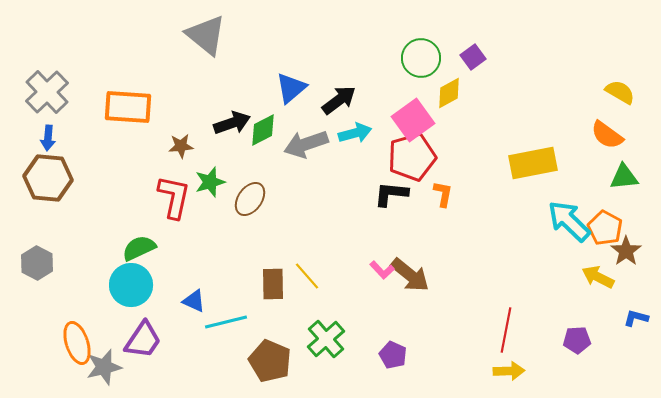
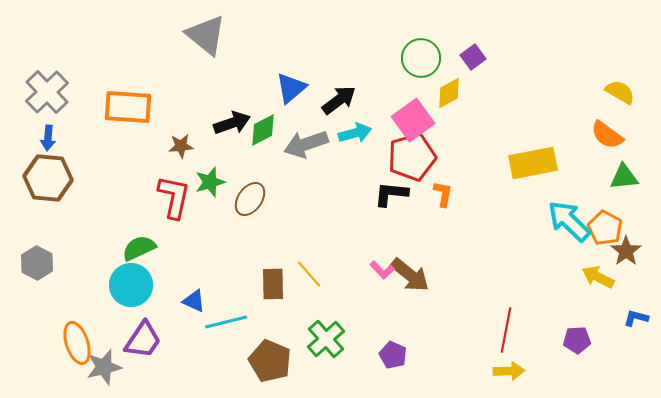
yellow line at (307, 276): moved 2 px right, 2 px up
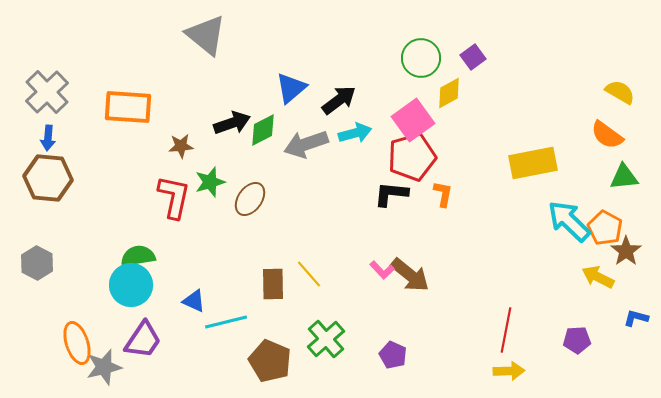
green semicircle at (139, 248): moved 1 px left, 8 px down; rotated 16 degrees clockwise
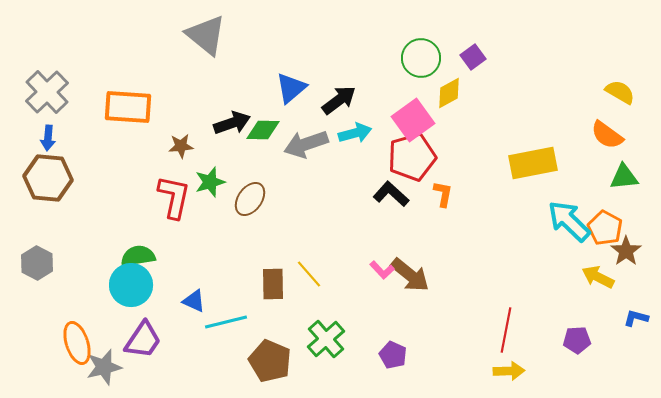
green diamond at (263, 130): rotated 28 degrees clockwise
black L-shape at (391, 194): rotated 36 degrees clockwise
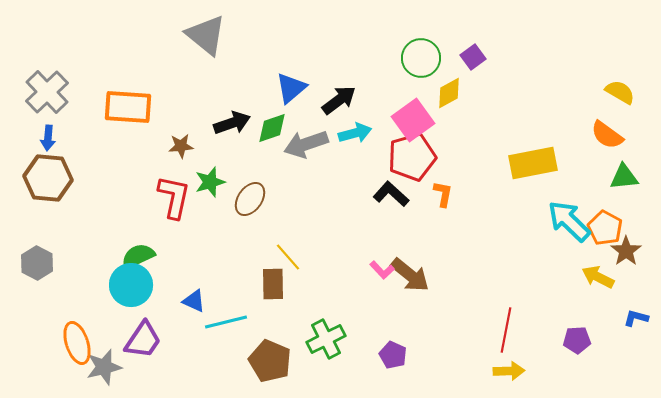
green diamond at (263, 130): moved 9 px right, 2 px up; rotated 20 degrees counterclockwise
green semicircle at (138, 256): rotated 16 degrees counterclockwise
yellow line at (309, 274): moved 21 px left, 17 px up
green cross at (326, 339): rotated 15 degrees clockwise
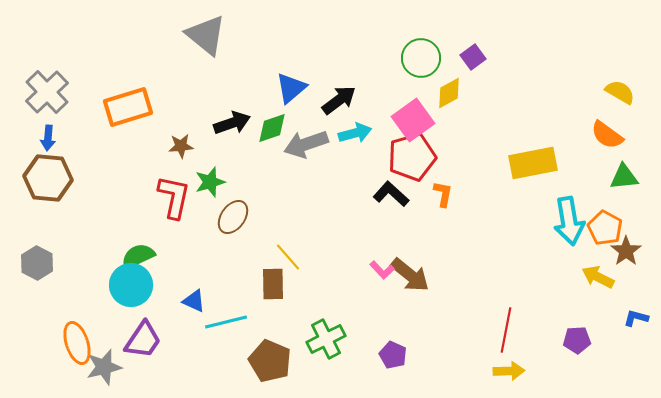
orange rectangle at (128, 107): rotated 21 degrees counterclockwise
brown ellipse at (250, 199): moved 17 px left, 18 px down
cyan arrow at (569, 221): rotated 144 degrees counterclockwise
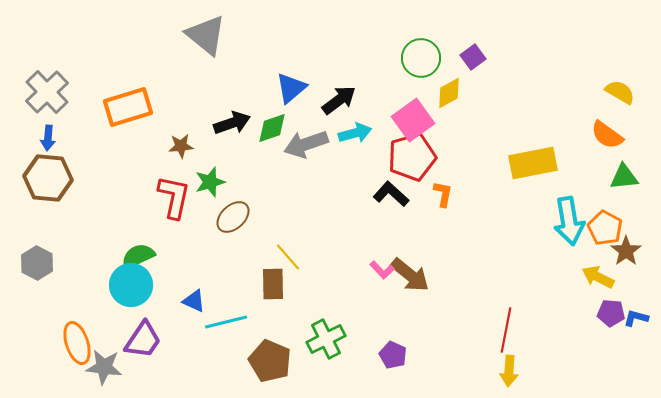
brown ellipse at (233, 217): rotated 12 degrees clockwise
purple pentagon at (577, 340): moved 34 px right, 27 px up; rotated 8 degrees clockwise
gray star at (104, 367): rotated 21 degrees clockwise
yellow arrow at (509, 371): rotated 96 degrees clockwise
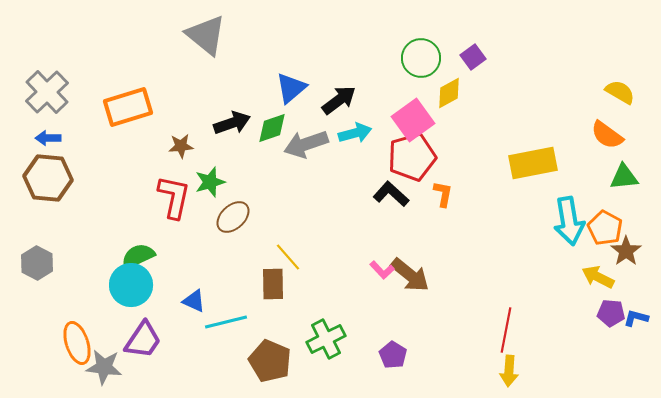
blue arrow at (48, 138): rotated 85 degrees clockwise
purple pentagon at (393, 355): rotated 8 degrees clockwise
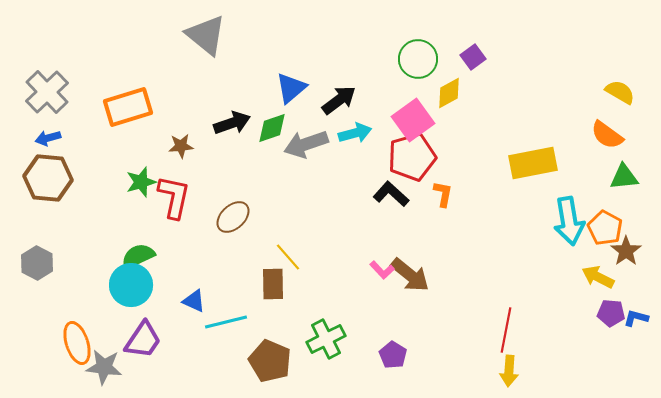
green circle at (421, 58): moved 3 px left, 1 px down
blue arrow at (48, 138): rotated 15 degrees counterclockwise
green star at (210, 182): moved 69 px left
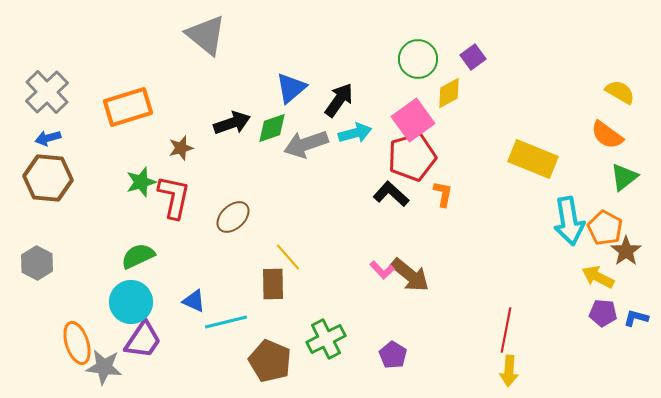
black arrow at (339, 100): rotated 18 degrees counterclockwise
brown star at (181, 146): moved 2 px down; rotated 10 degrees counterclockwise
yellow rectangle at (533, 163): moved 4 px up; rotated 33 degrees clockwise
green triangle at (624, 177): rotated 32 degrees counterclockwise
cyan circle at (131, 285): moved 17 px down
purple pentagon at (611, 313): moved 8 px left
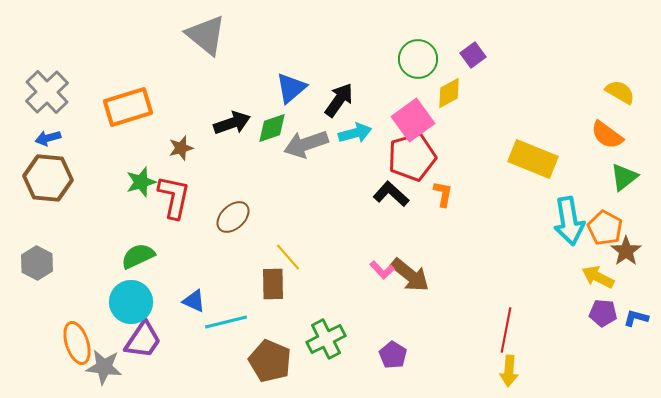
purple square at (473, 57): moved 2 px up
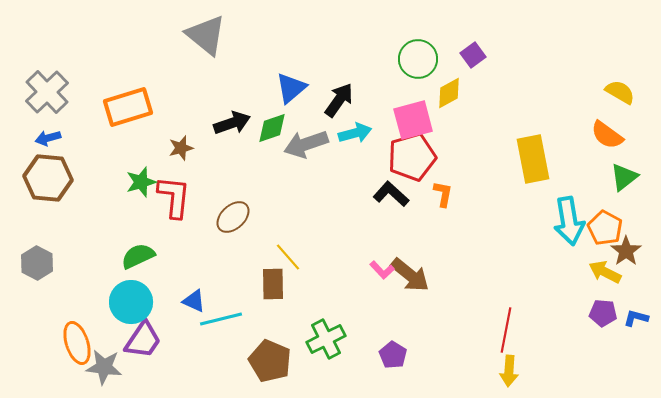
pink square at (413, 120): rotated 21 degrees clockwise
yellow rectangle at (533, 159): rotated 57 degrees clockwise
red L-shape at (174, 197): rotated 6 degrees counterclockwise
yellow arrow at (598, 277): moved 7 px right, 5 px up
cyan line at (226, 322): moved 5 px left, 3 px up
